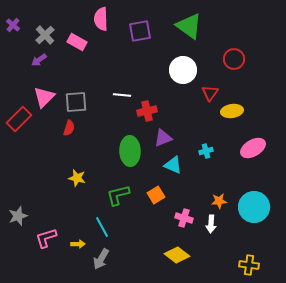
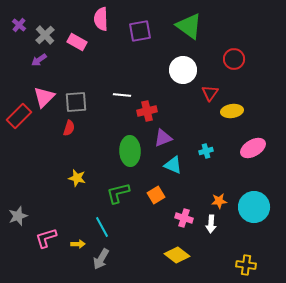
purple cross: moved 6 px right
red rectangle: moved 3 px up
green L-shape: moved 2 px up
yellow cross: moved 3 px left
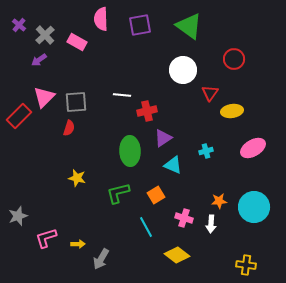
purple square: moved 6 px up
purple triangle: rotated 12 degrees counterclockwise
cyan line: moved 44 px right
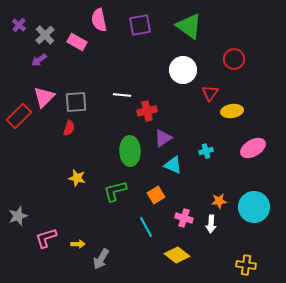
pink semicircle: moved 2 px left, 1 px down; rotated 10 degrees counterclockwise
green L-shape: moved 3 px left, 2 px up
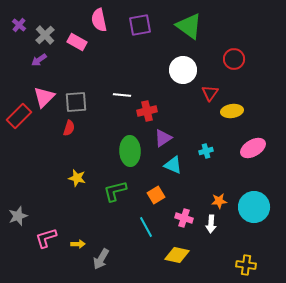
yellow diamond: rotated 25 degrees counterclockwise
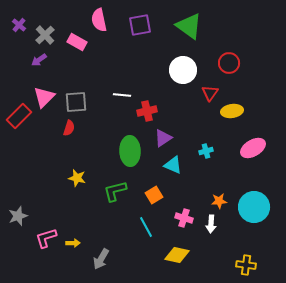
red circle: moved 5 px left, 4 px down
orange square: moved 2 px left
yellow arrow: moved 5 px left, 1 px up
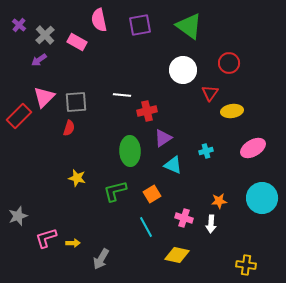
orange square: moved 2 px left, 1 px up
cyan circle: moved 8 px right, 9 px up
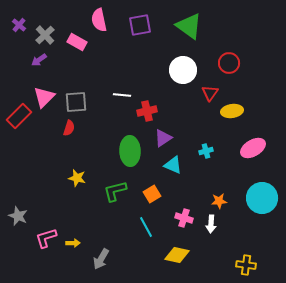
gray star: rotated 30 degrees counterclockwise
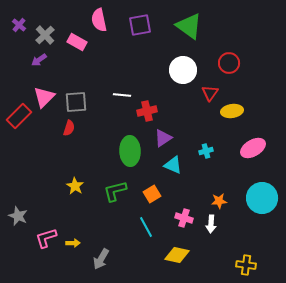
yellow star: moved 2 px left, 8 px down; rotated 18 degrees clockwise
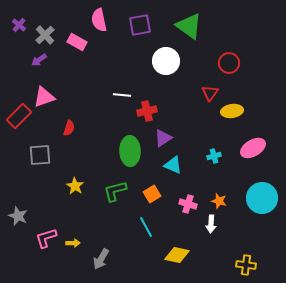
white circle: moved 17 px left, 9 px up
pink triangle: rotated 25 degrees clockwise
gray square: moved 36 px left, 53 px down
cyan cross: moved 8 px right, 5 px down
orange star: rotated 21 degrees clockwise
pink cross: moved 4 px right, 14 px up
